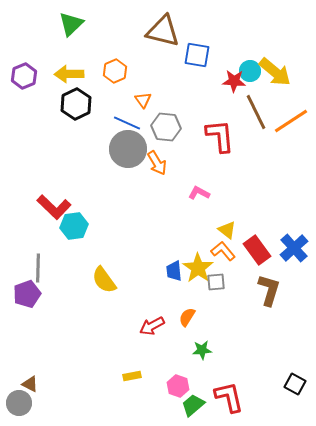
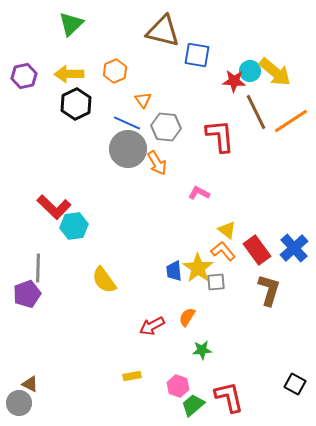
purple hexagon at (24, 76): rotated 10 degrees clockwise
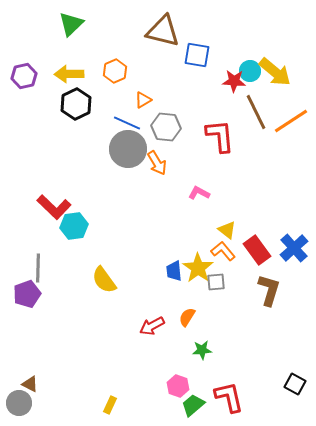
orange triangle at (143, 100): rotated 36 degrees clockwise
yellow rectangle at (132, 376): moved 22 px left, 29 px down; rotated 54 degrees counterclockwise
